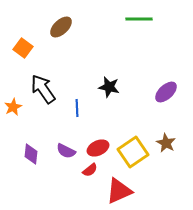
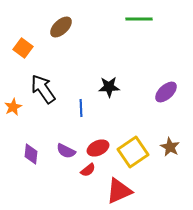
black star: rotated 15 degrees counterclockwise
blue line: moved 4 px right
brown star: moved 4 px right, 4 px down
red semicircle: moved 2 px left
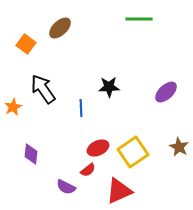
brown ellipse: moved 1 px left, 1 px down
orange square: moved 3 px right, 4 px up
brown star: moved 9 px right
purple semicircle: moved 36 px down
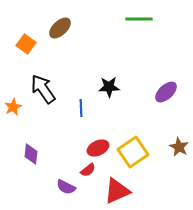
red triangle: moved 2 px left
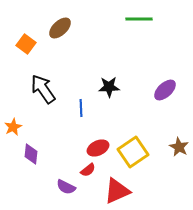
purple ellipse: moved 1 px left, 2 px up
orange star: moved 20 px down
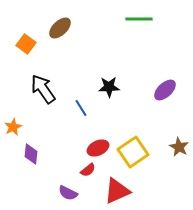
blue line: rotated 30 degrees counterclockwise
purple semicircle: moved 2 px right, 6 px down
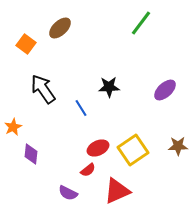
green line: moved 2 px right, 4 px down; rotated 52 degrees counterclockwise
brown star: moved 1 px left, 1 px up; rotated 30 degrees counterclockwise
yellow square: moved 2 px up
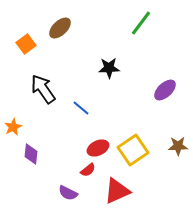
orange square: rotated 18 degrees clockwise
black star: moved 19 px up
blue line: rotated 18 degrees counterclockwise
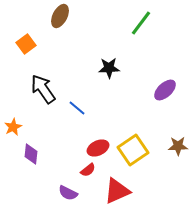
brown ellipse: moved 12 px up; rotated 20 degrees counterclockwise
blue line: moved 4 px left
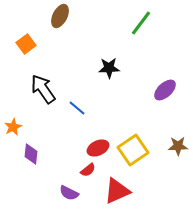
purple semicircle: moved 1 px right
